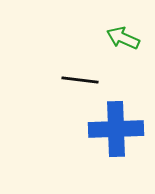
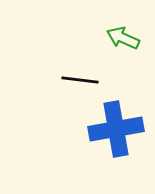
blue cross: rotated 8 degrees counterclockwise
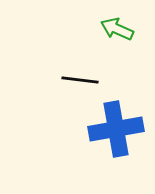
green arrow: moved 6 px left, 9 px up
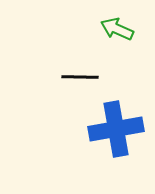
black line: moved 3 px up; rotated 6 degrees counterclockwise
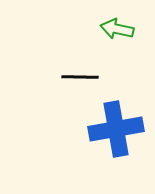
green arrow: rotated 12 degrees counterclockwise
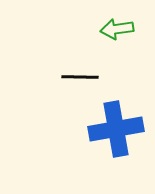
green arrow: rotated 20 degrees counterclockwise
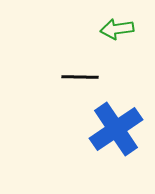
blue cross: rotated 24 degrees counterclockwise
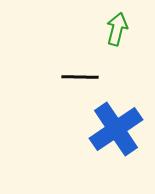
green arrow: rotated 112 degrees clockwise
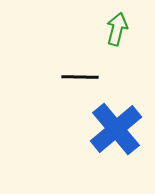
blue cross: rotated 6 degrees counterclockwise
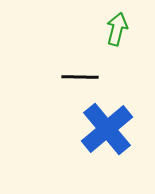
blue cross: moved 9 px left
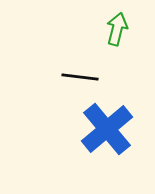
black line: rotated 6 degrees clockwise
